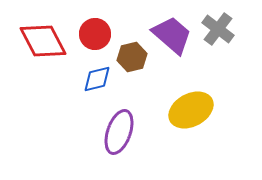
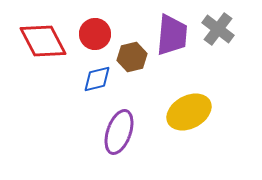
purple trapezoid: rotated 54 degrees clockwise
yellow ellipse: moved 2 px left, 2 px down
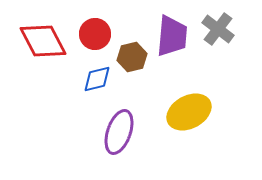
purple trapezoid: moved 1 px down
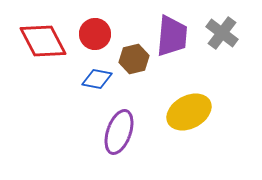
gray cross: moved 4 px right, 4 px down
brown hexagon: moved 2 px right, 2 px down
blue diamond: rotated 24 degrees clockwise
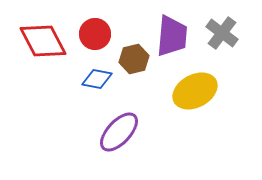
yellow ellipse: moved 6 px right, 21 px up
purple ellipse: rotated 24 degrees clockwise
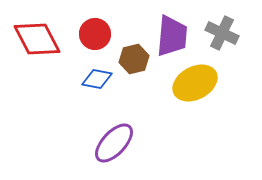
gray cross: rotated 12 degrees counterclockwise
red diamond: moved 6 px left, 2 px up
yellow ellipse: moved 8 px up
purple ellipse: moved 5 px left, 11 px down
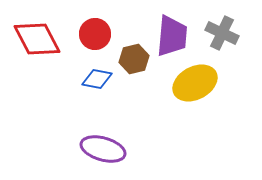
purple ellipse: moved 11 px left, 6 px down; rotated 63 degrees clockwise
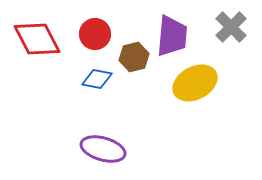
gray cross: moved 9 px right, 6 px up; rotated 20 degrees clockwise
brown hexagon: moved 2 px up
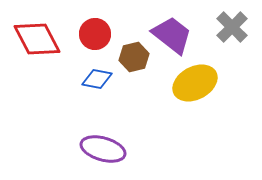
gray cross: moved 1 px right
purple trapezoid: moved 1 px up; rotated 57 degrees counterclockwise
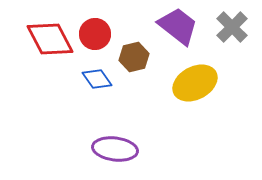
purple trapezoid: moved 6 px right, 9 px up
red diamond: moved 13 px right
blue diamond: rotated 44 degrees clockwise
purple ellipse: moved 12 px right; rotated 9 degrees counterclockwise
